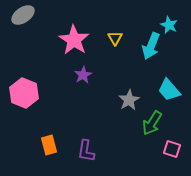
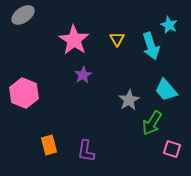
yellow triangle: moved 2 px right, 1 px down
cyan arrow: rotated 40 degrees counterclockwise
cyan trapezoid: moved 3 px left
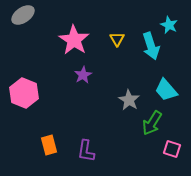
gray star: rotated 10 degrees counterclockwise
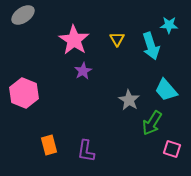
cyan star: rotated 24 degrees counterclockwise
purple star: moved 4 px up
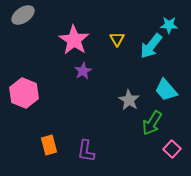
cyan arrow: rotated 56 degrees clockwise
pink square: rotated 24 degrees clockwise
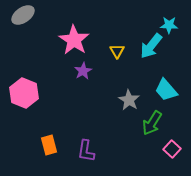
yellow triangle: moved 12 px down
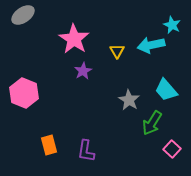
cyan star: moved 3 px right; rotated 24 degrees clockwise
pink star: moved 1 px up
cyan arrow: moved 1 px up; rotated 40 degrees clockwise
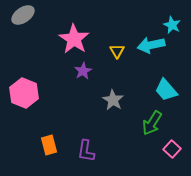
gray star: moved 16 px left
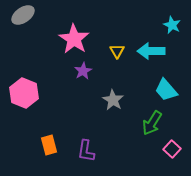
cyan arrow: moved 6 px down; rotated 12 degrees clockwise
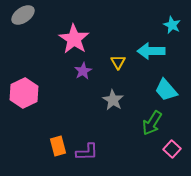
yellow triangle: moved 1 px right, 11 px down
pink hexagon: rotated 12 degrees clockwise
orange rectangle: moved 9 px right, 1 px down
purple L-shape: moved 1 px right, 1 px down; rotated 100 degrees counterclockwise
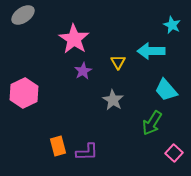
pink square: moved 2 px right, 4 px down
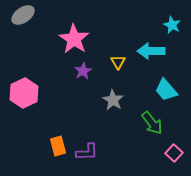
green arrow: rotated 70 degrees counterclockwise
